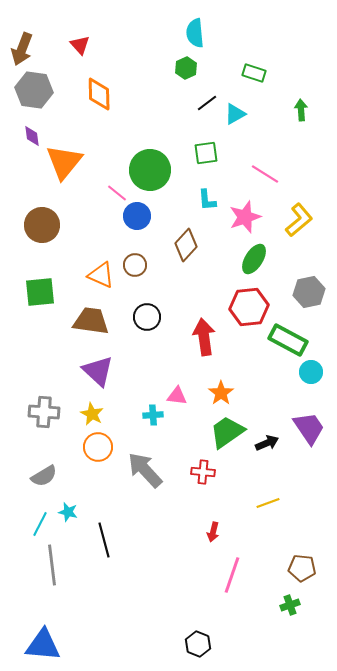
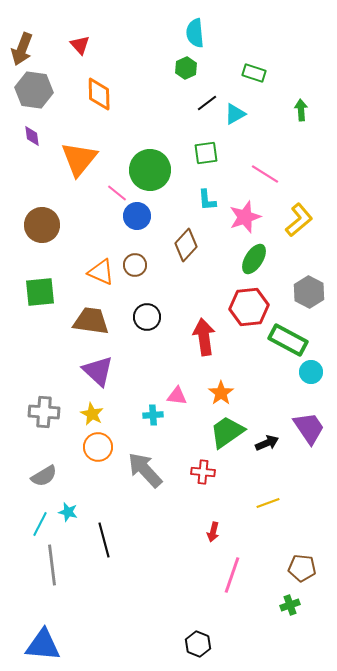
orange triangle at (64, 162): moved 15 px right, 3 px up
orange triangle at (101, 275): moved 3 px up
gray hexagon at (309, 292): rotated 20 degrees counterclockwise
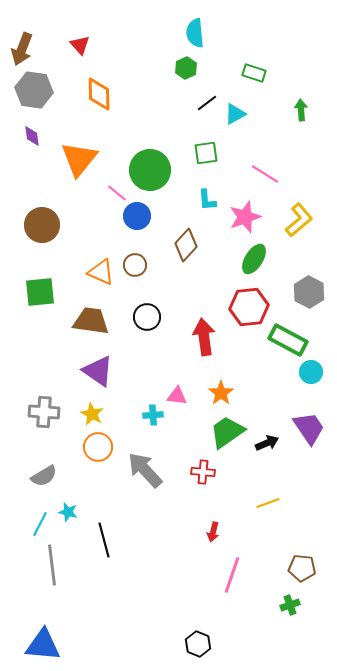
purple triangle at (98, 371): rotated 8 degrees counterclockwise
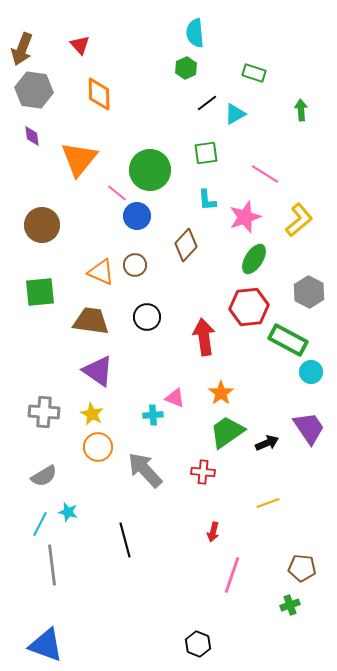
pink triangle at (177, 396): moved 2 px left, 2 px down; rotated 15 degrees clockwise
black line at (104, 540): moved 21 px right
blue triangle at (43, 645): moved 3 px right; rotated 15 degrees clockwise
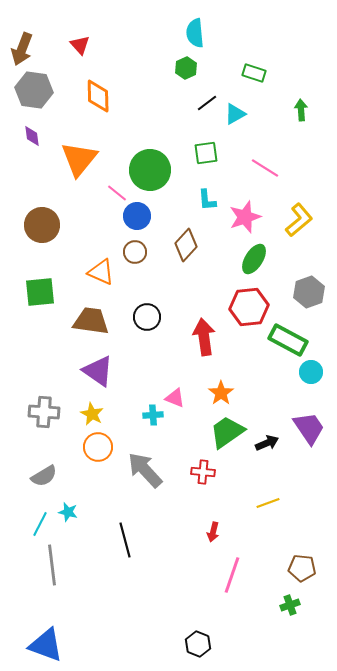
orange diamond at (99, 94): moved 1 px left, 2 px down
pink line at (265, 174): moved 6 px up
brown circle at (135, 265): moved 13 px up
gray hexagon at (309, 292): rotated 12 degrees clockwise
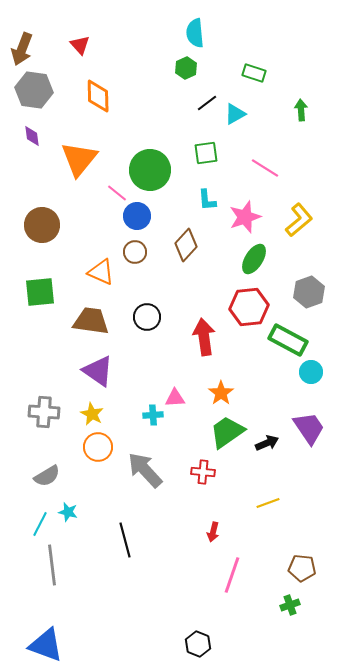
pink triangle at (175, 398): rotated 25 degrees counterclockwise
gray semicircle at (44, 476): moved 3 px right
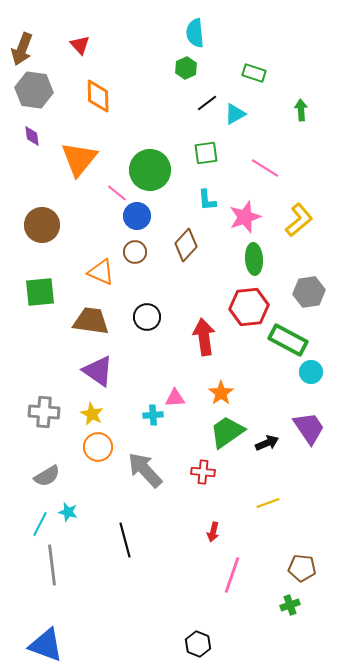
green ellipse at (254, 259): rotated 36 degrees counterclockwise
gray hexagon at (309, 292): rotated 12 degrees clockwise
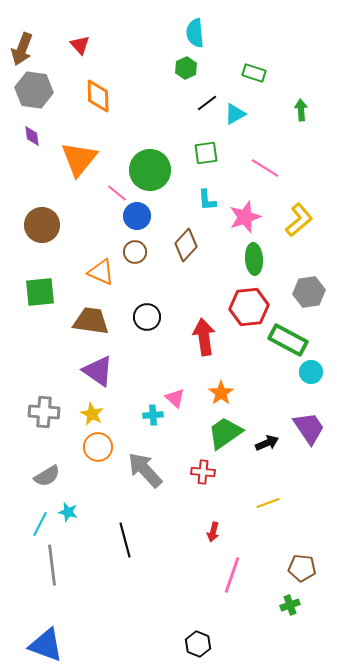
pink triangle at (175, 398): rotated 45 degrees clockwise
green trapezoid at (227, 432): moved 2 px left, 1 px down
